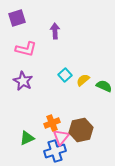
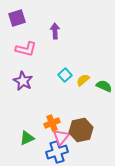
blue cross: moved 2 px right, 1 px down
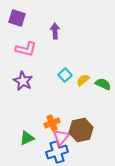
purple square: rotated 36 degrees clockwise
green semicircle: moved 1 px left, 2 px up
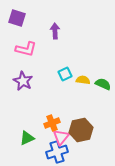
cyan square: moved 1 px up; rotated 16 degrees clockwise
yellow semicircle: rotated 48 degrees clockwise
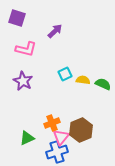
purple arrow: rotated 49 degrees clockwise
brown hexagon: rotated 10 degrees counterclockwise
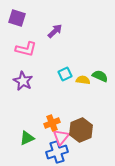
green semicircle: moved 3 px left, 8 px up
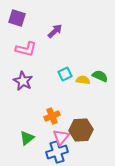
orange cross: moved 7 px up
brown hexagon: rotated 20 degrees clockwise
green triangle: rotated 14 degrees counterclockwise
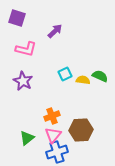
pink triangle: moved 8 px left, 2 px up
